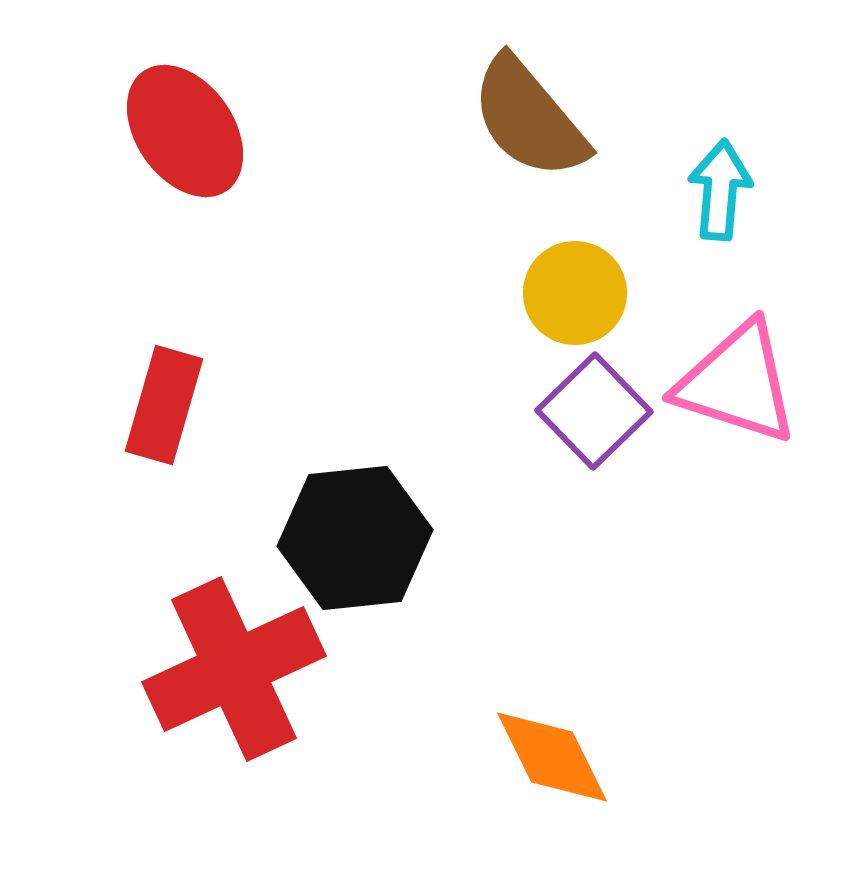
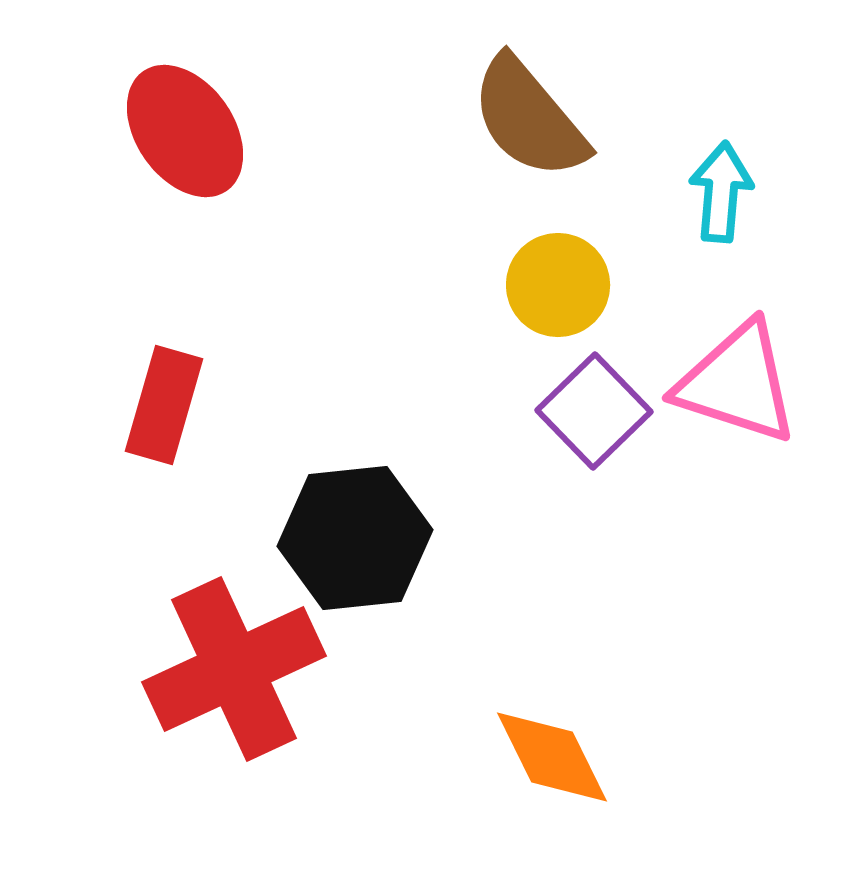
cyan arrow: moved 1 px right, 2 px down
yellow circle: moved 17 px left, 8 px up
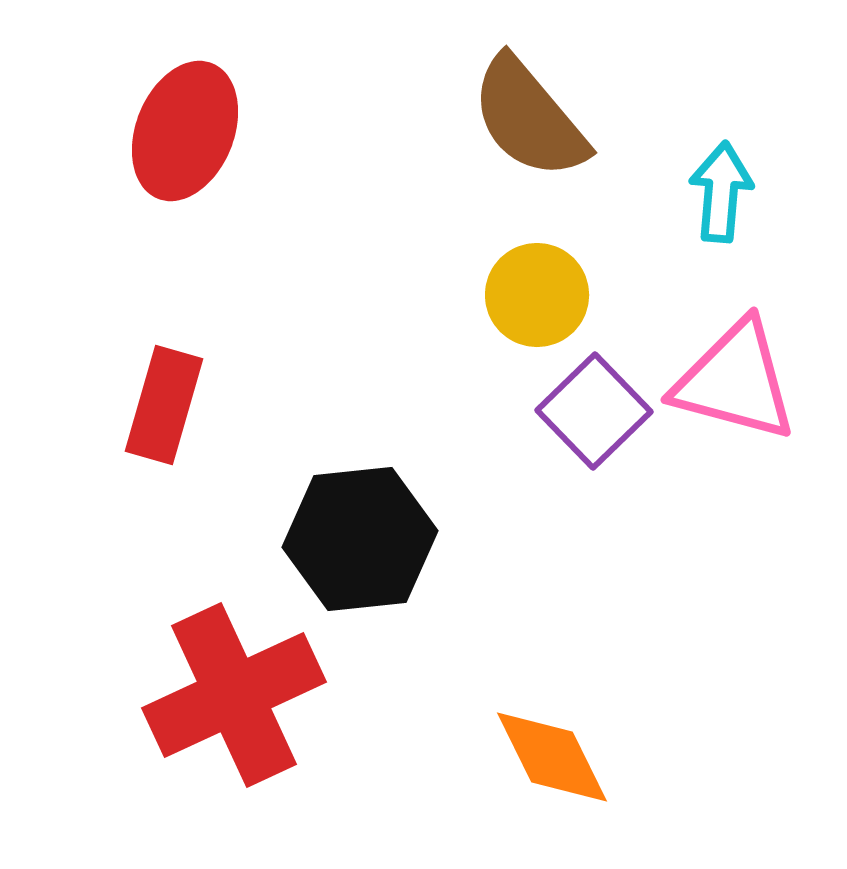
red ellipse: rotated 57 degrees clockwise
yellow circle: moved 21 px left, 10 px down
pink triangle: moved 2 px left, 2 px up; rotated 3 degrees counterclockwise
black hexagon: moved 5 px right, 1 px down
red cross: moved 26 px down
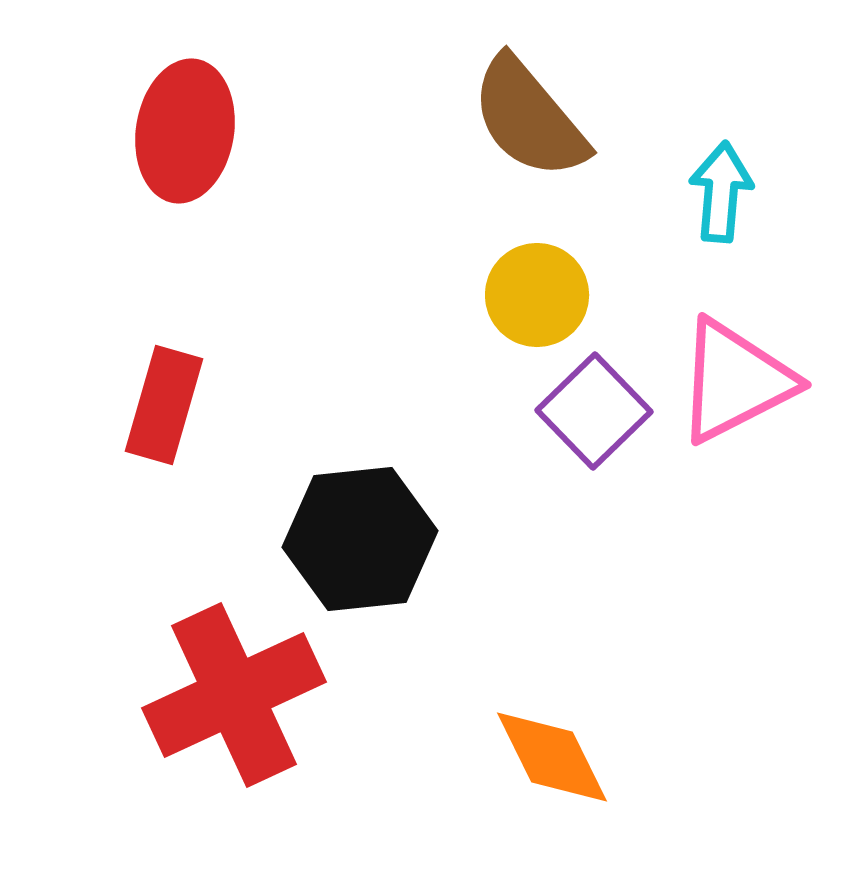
red ellipse: rotated 13 degrees counterclockwise
pink triangle: rotated 42 degrees counterclockwise
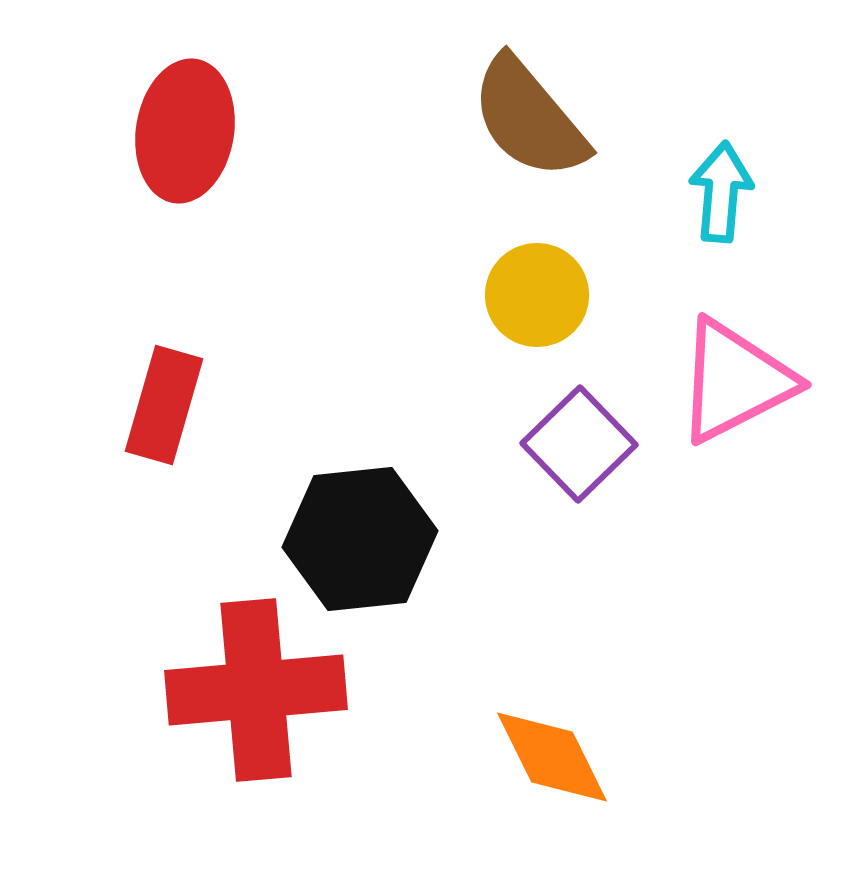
purple square: moved 15 px left, 33 px down
red cross: moved 22 px right, 5 px up; rotated 20 degrees clockwise
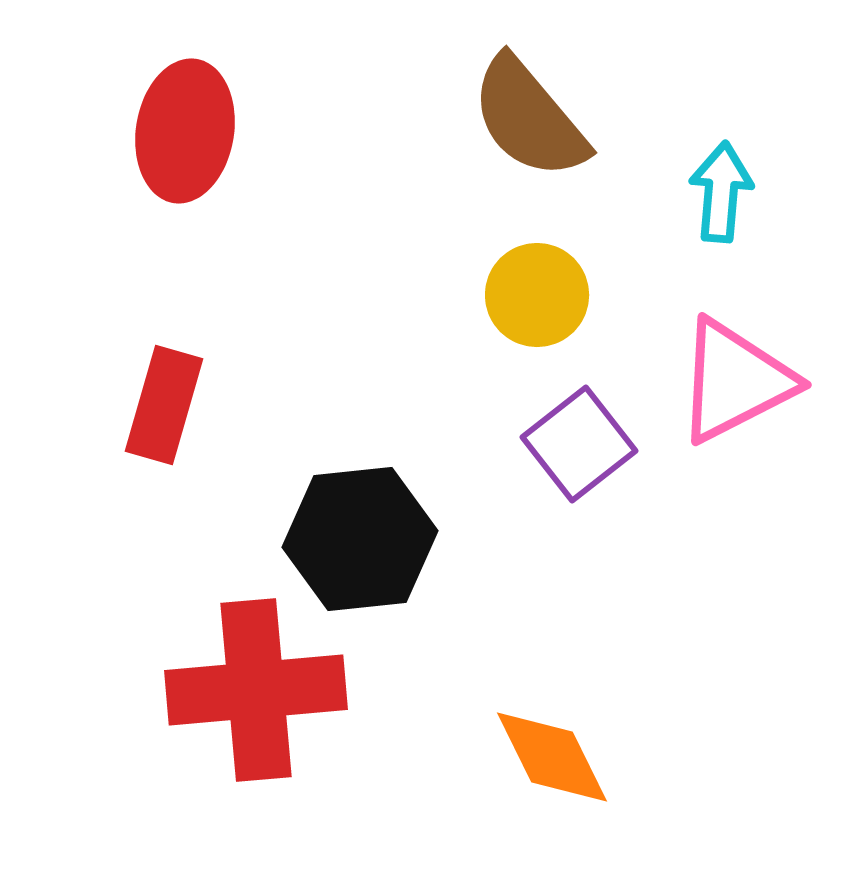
purple square: rotated 6 degrees clockwise
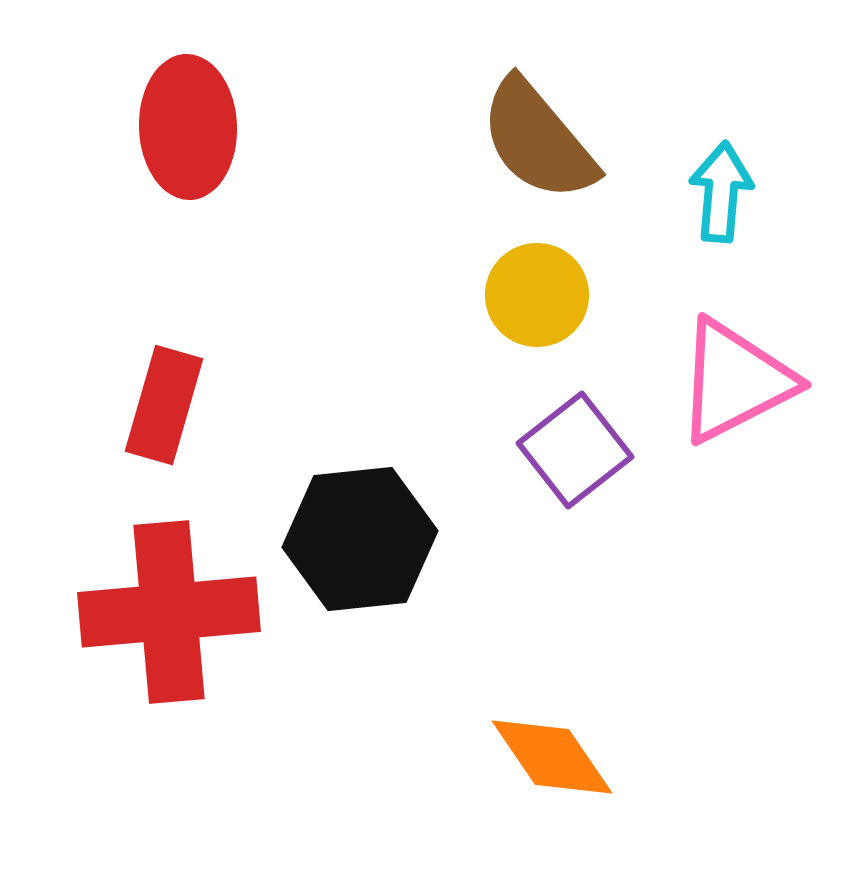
brown semicircle: moved 9 px right, 22 px down
red ellipse: moved 3 px right, 4 px up; rotated 11 degrees counterclockwise
purple square: moved 4 px left, 6 px down
red cross: moved 87 px left, 78 px up
orange diamond: rotated 8 degrees counterclockwise
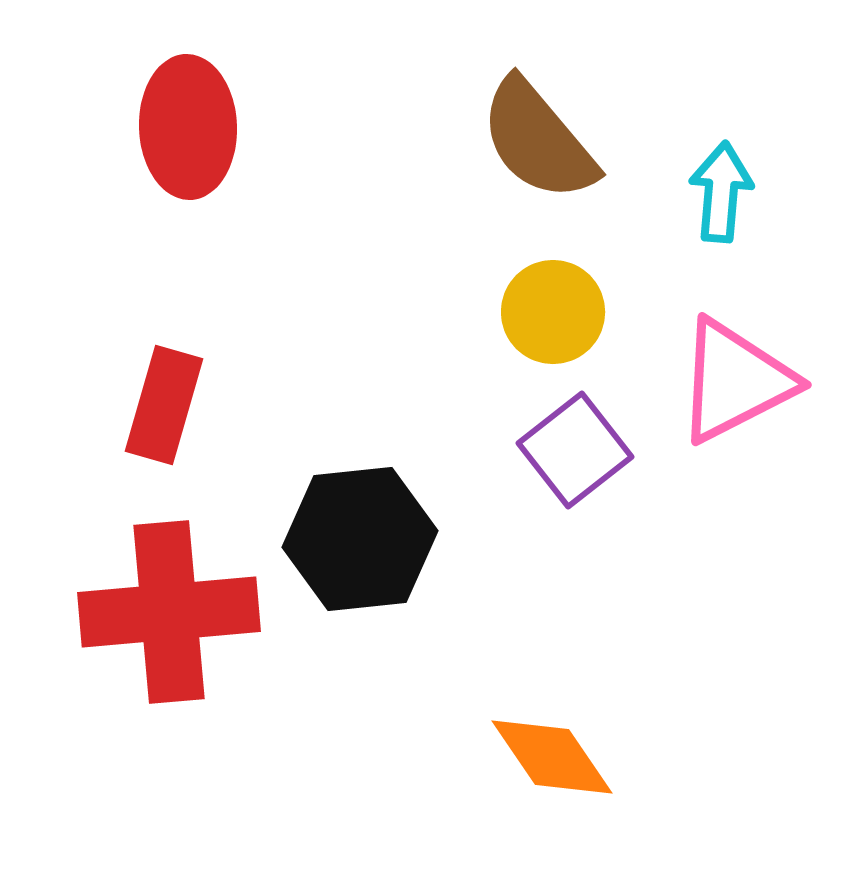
yellow circle: moved 16 px right, 17 px down
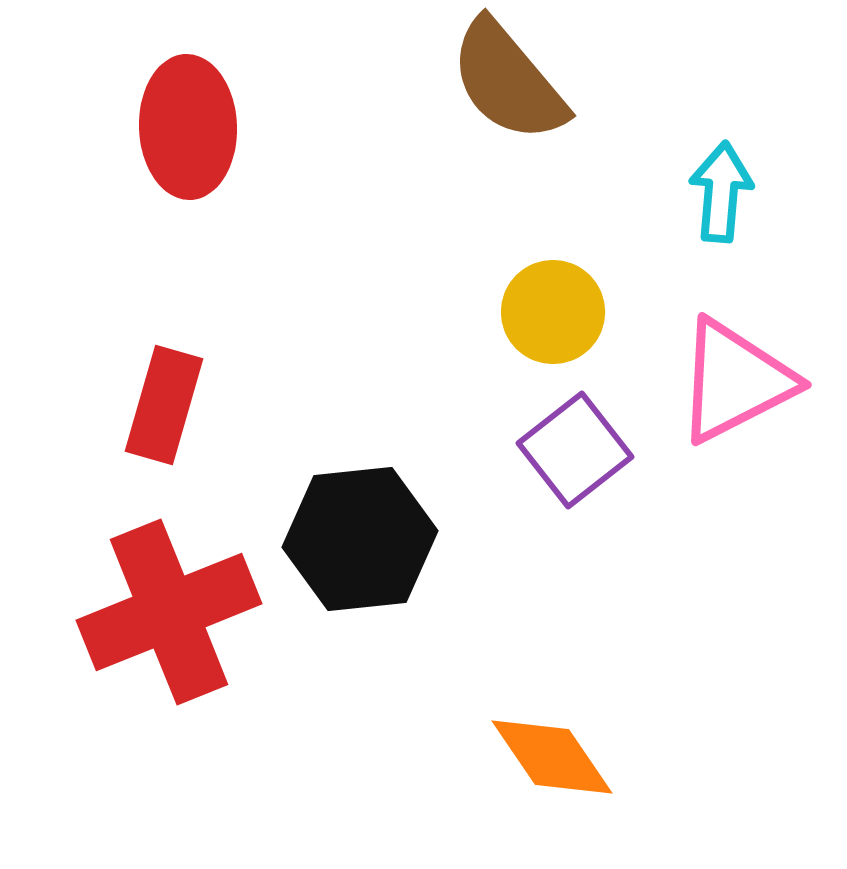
brown semicircle: moved 30 px left, 59 px up
red cross: rotated 17 degrees counterclockwise
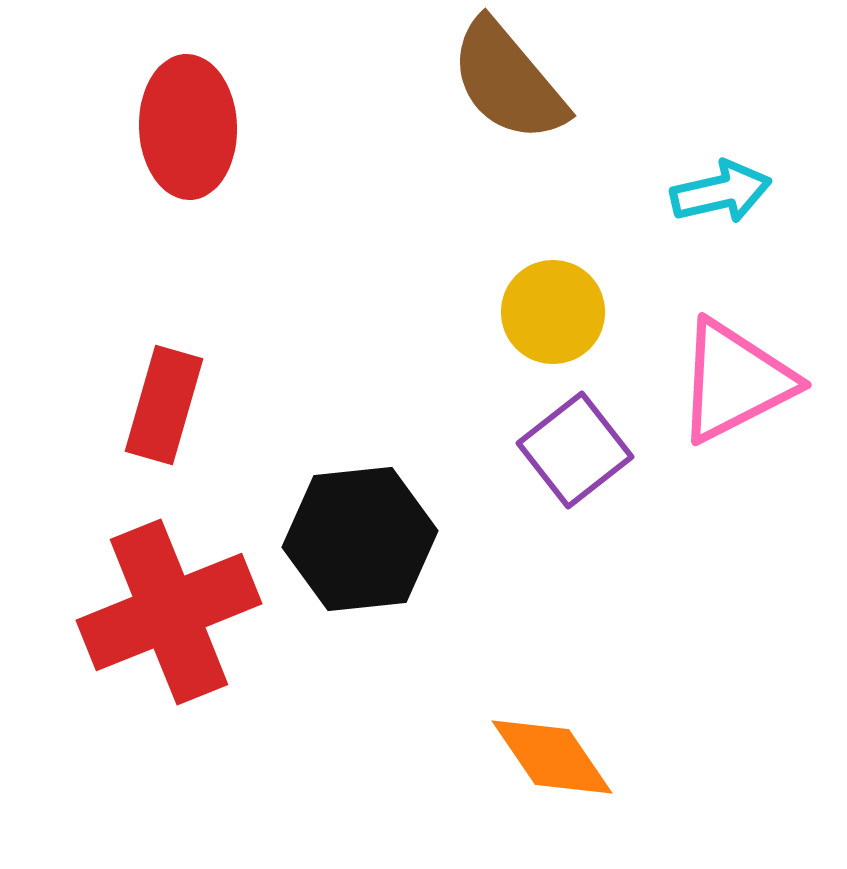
cyan arrow: rotated 72 degrees clockwise
